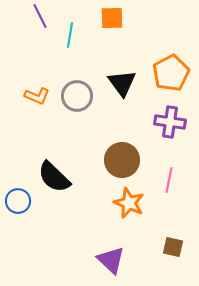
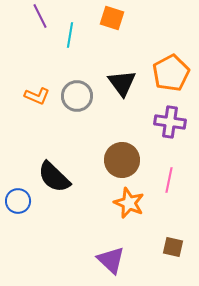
orange square: rotated 20 degrees clockwise
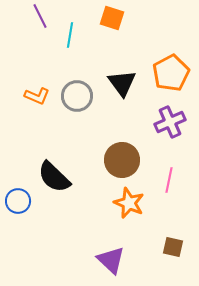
purple cross: rotated 32 degrees counterclockwise
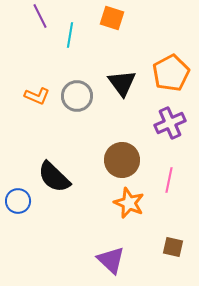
purple cross: moved 1 px down
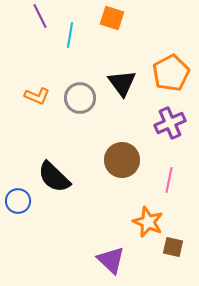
gray circle: moved 3 px right, 2 px down
orange star: moved 19 px right, 19 px down
